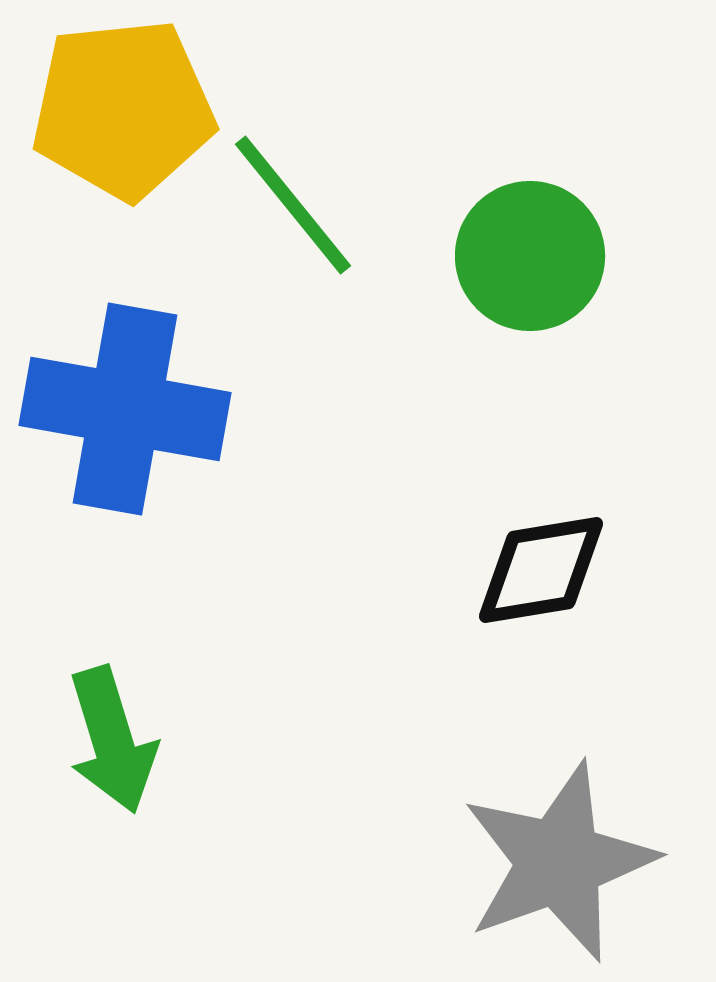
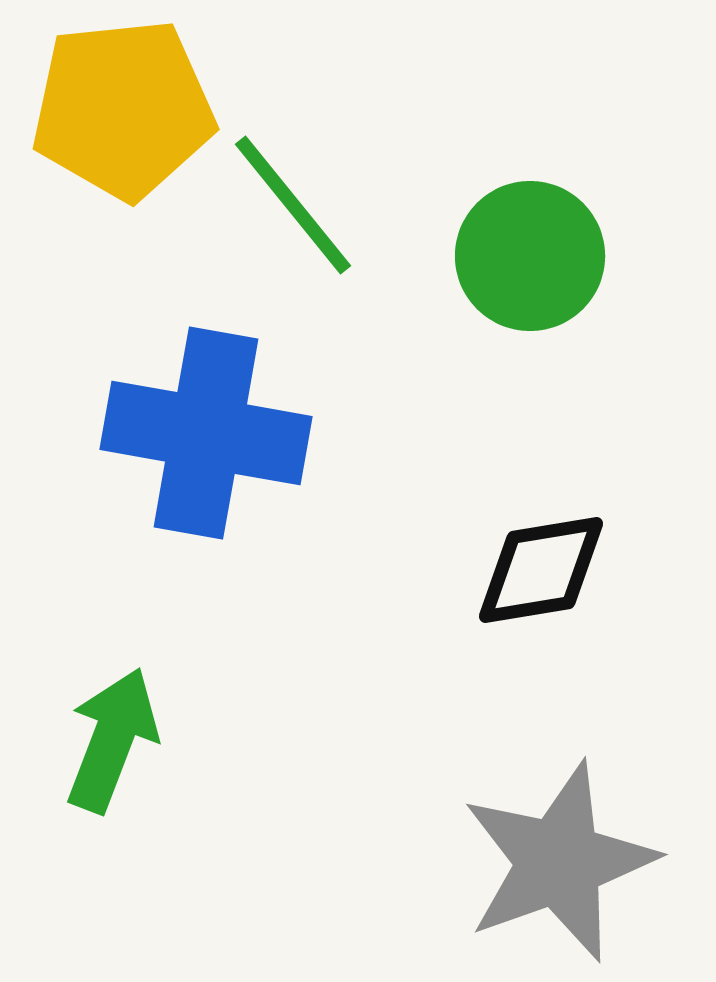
blue cross: moved 81 px right, 24 px down
green arrow: rotated 142 degrees counterclockwise
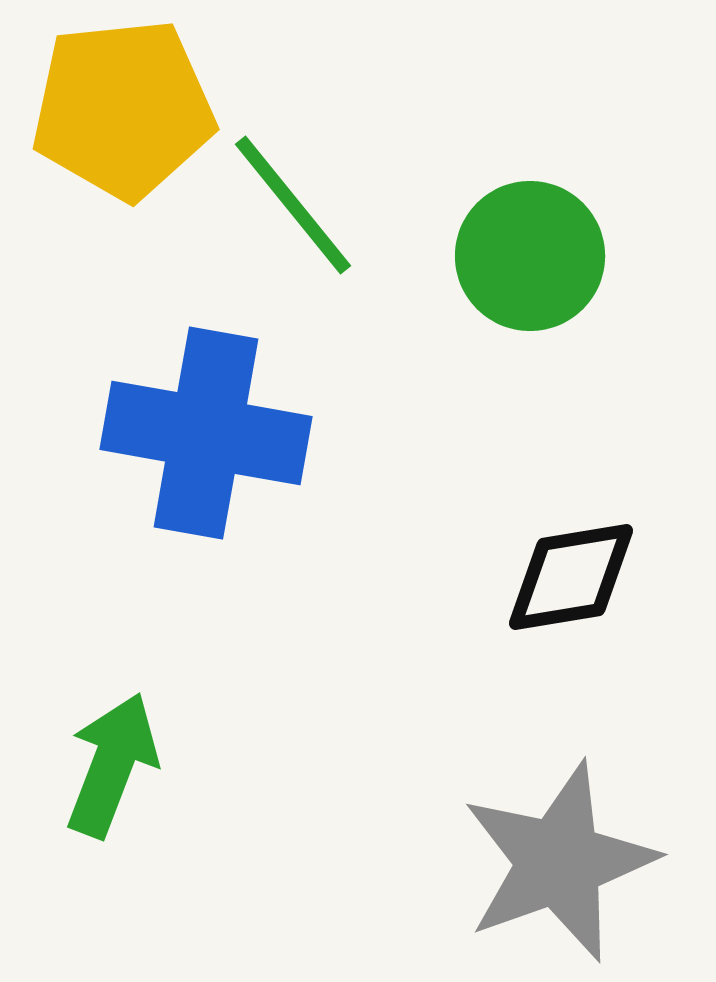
black diamond: moved 30 px right, 7 px down
green arrow: moved 25 px down
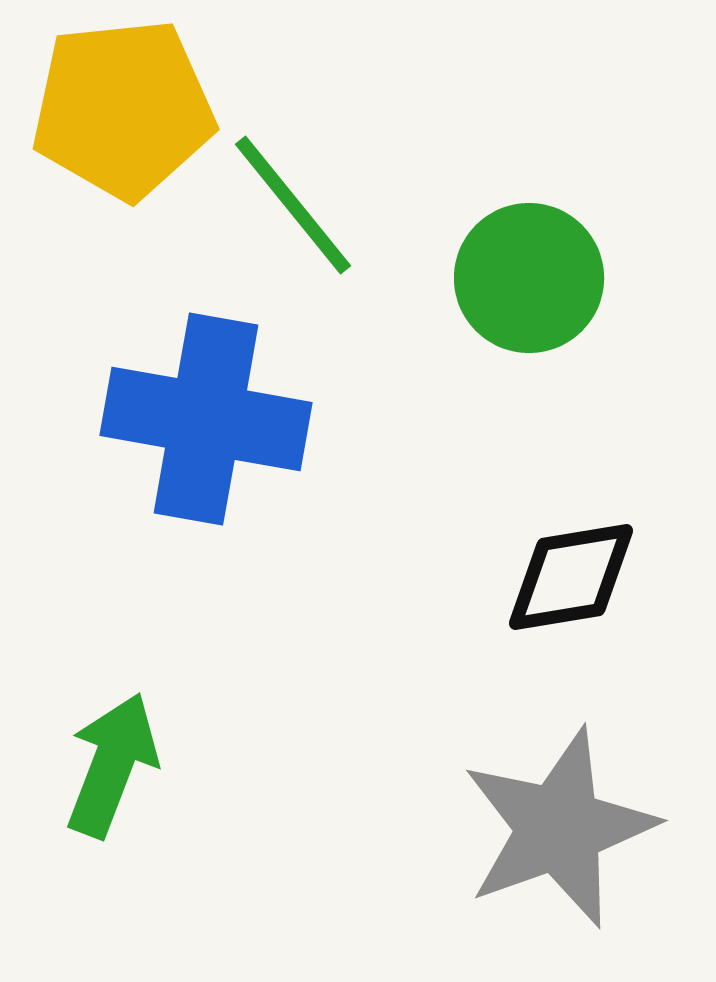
green circle: moved 1 px left, 22 px down
blue cross: moved 14 px up
gray star: moved 34 px up
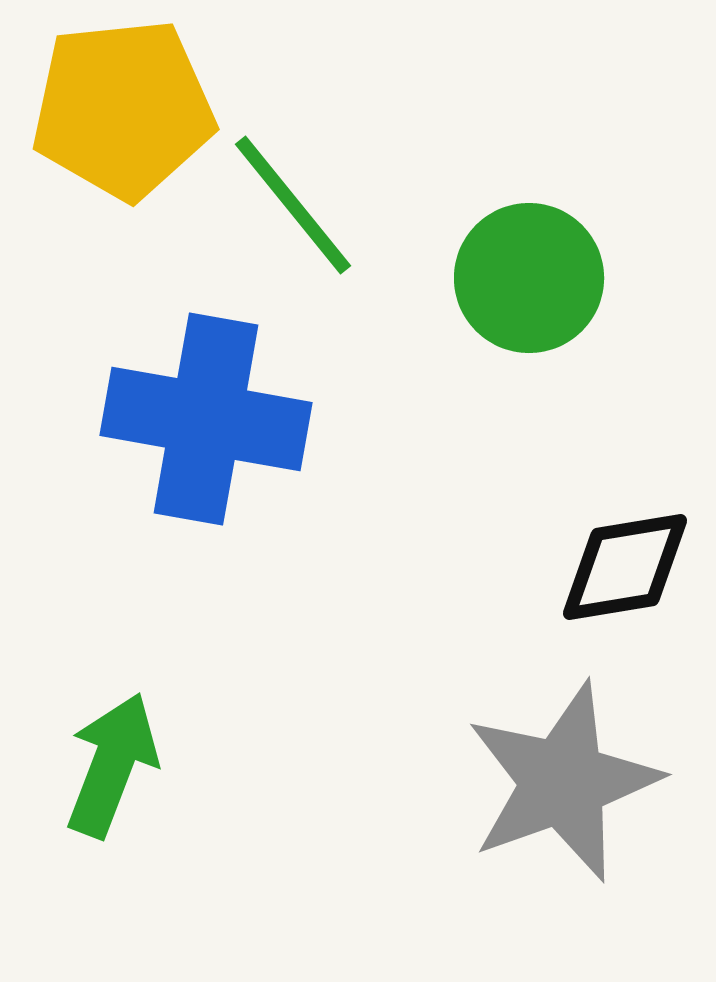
black diamond: moved 54 px right, 10 px up
gray star: moved 4 px right, 46 px up
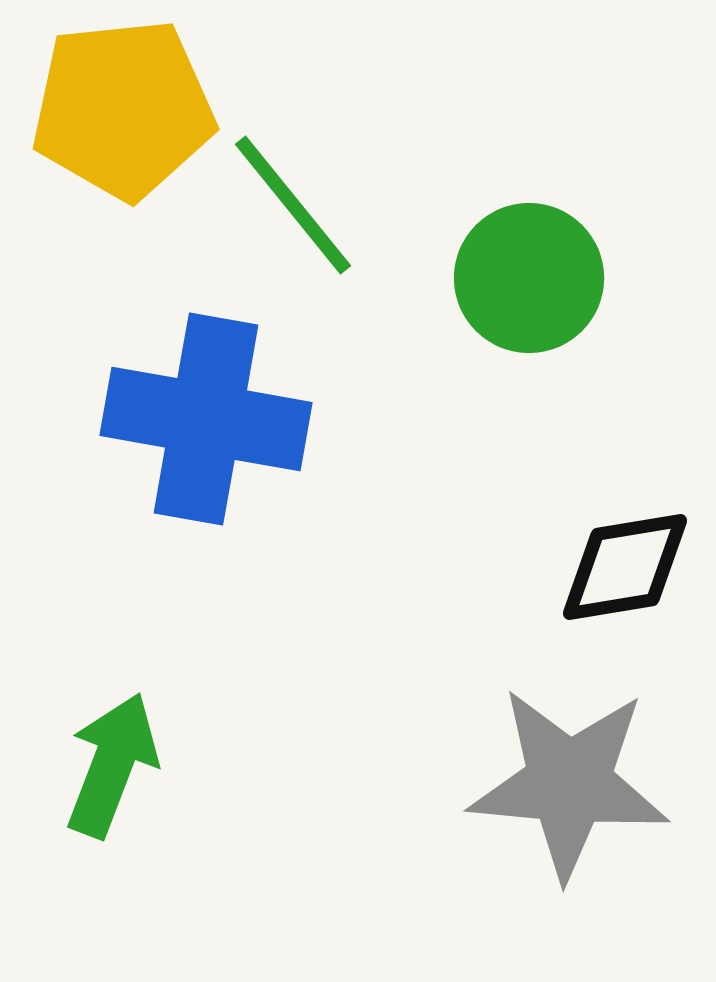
gray star: moved 6 px right, 1 px down; rotated 25 degrees clockwise
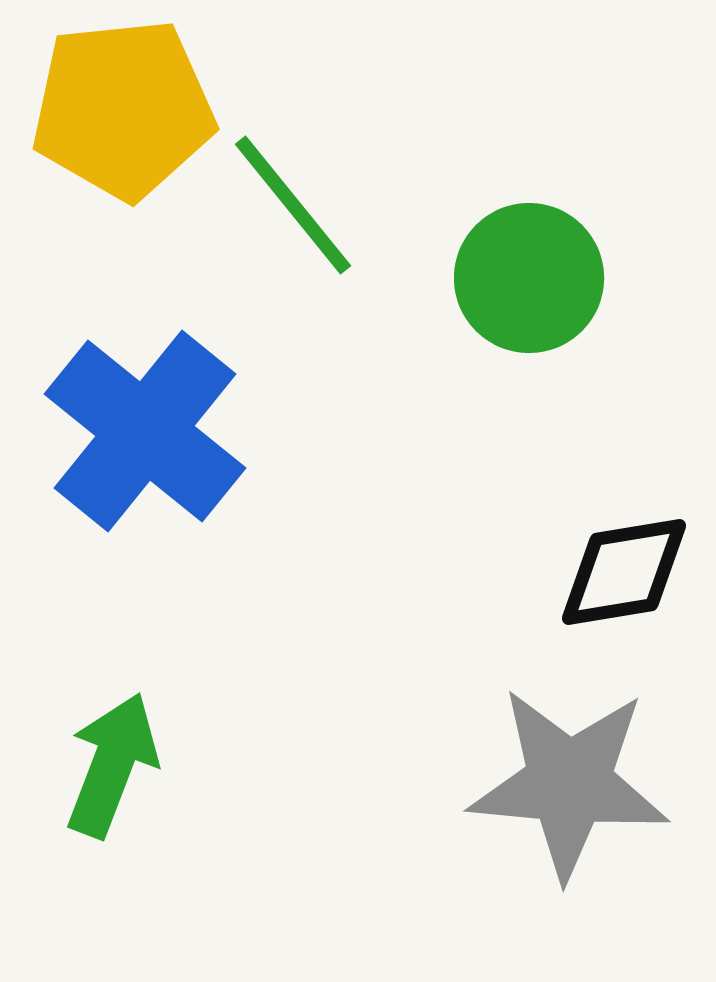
blue cross: moved 61 px left, 12 px down; rotated 29 degrees clockwise
black diamond: moved 1 px left, 5 px down
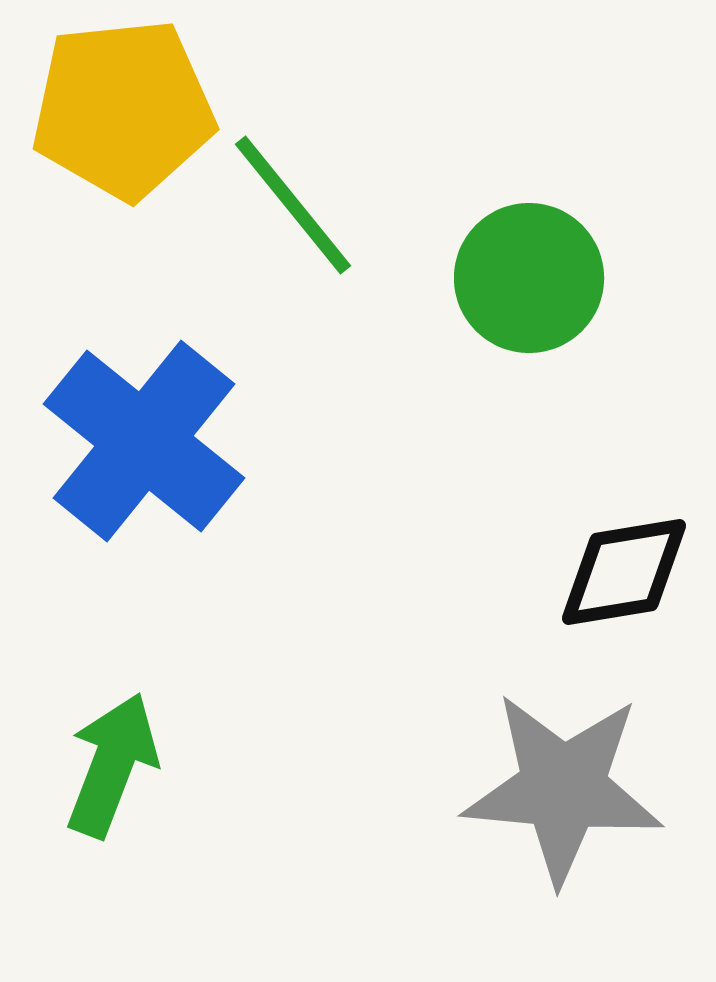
blue cross: moved 1 px left, 10 px down
gray star: moved 6 px left, 5 px down
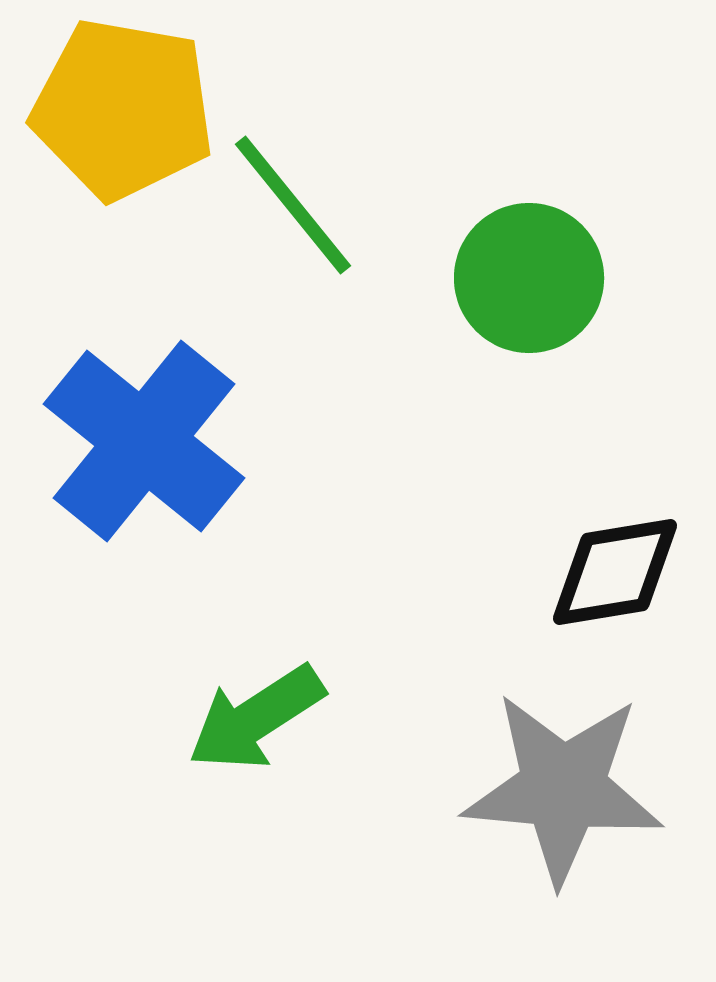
yellow pentagon: rotated 16 degrees clockwise
black diamond: moved 9 px left
green arrow: moved 144 px right, 47 px up; rotated 144 degrees counterclockwise
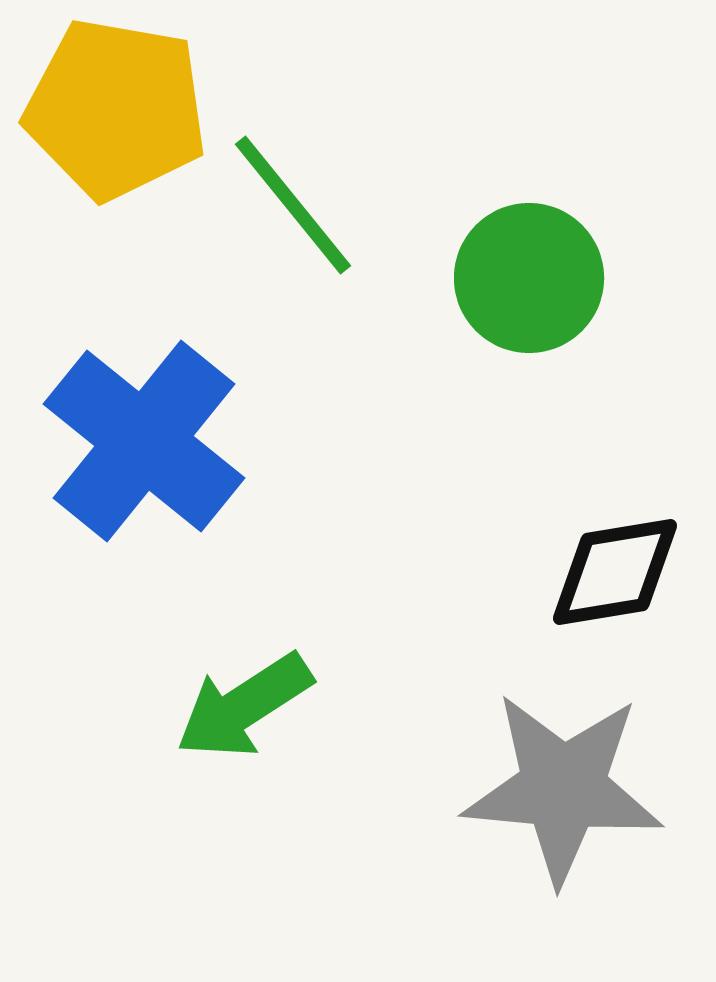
yellow pentagon: moved 7 px left
green arrow: moved 12 px left, 12 px up
